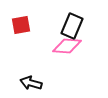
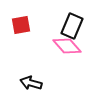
pink diamond: rotated 44 degrees clockwise
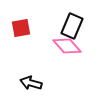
red square: moved 3 px down
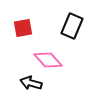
red square: moved 2 px right
pink diamond: moved 19 px left, 14 px down
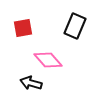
black rectangle: moved 3 px right
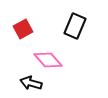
red square: moved 1 px down; rotated 18 degrees counterclockwise
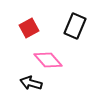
red square: moved 6 px right, 1 px up
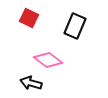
red square: moved 10 px up; rotated 36 degrees counterclockwise
pink diamond: rotated 12 degrees counterclockwise
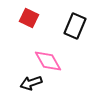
pink diamond: moved 1 px down; rotated 24 degrees clockwise
black arrow: rotated 35 degrees counterclockwise
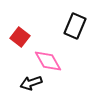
red square: moved 9 px left, 19 px down; rotated 12 degrees clockwise
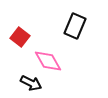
black arrow: rotated 135 degrees counterclockwise
